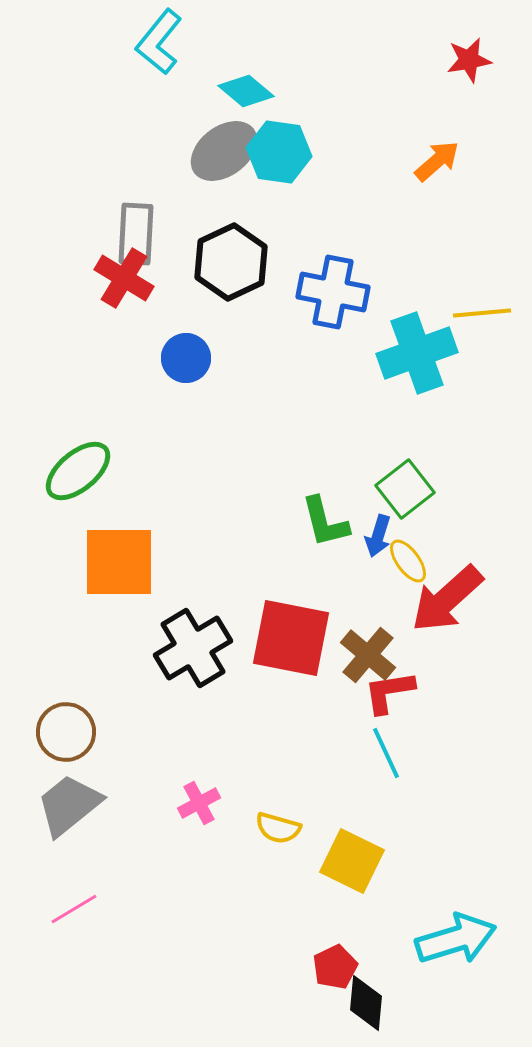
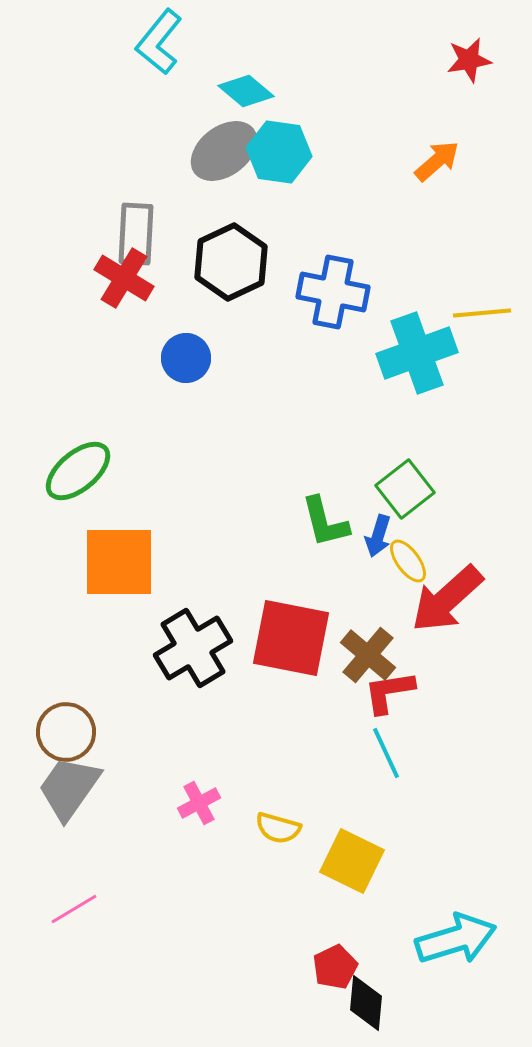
gray trapezoid: moved 17 px up; rotated 16 degrees counterclockwise
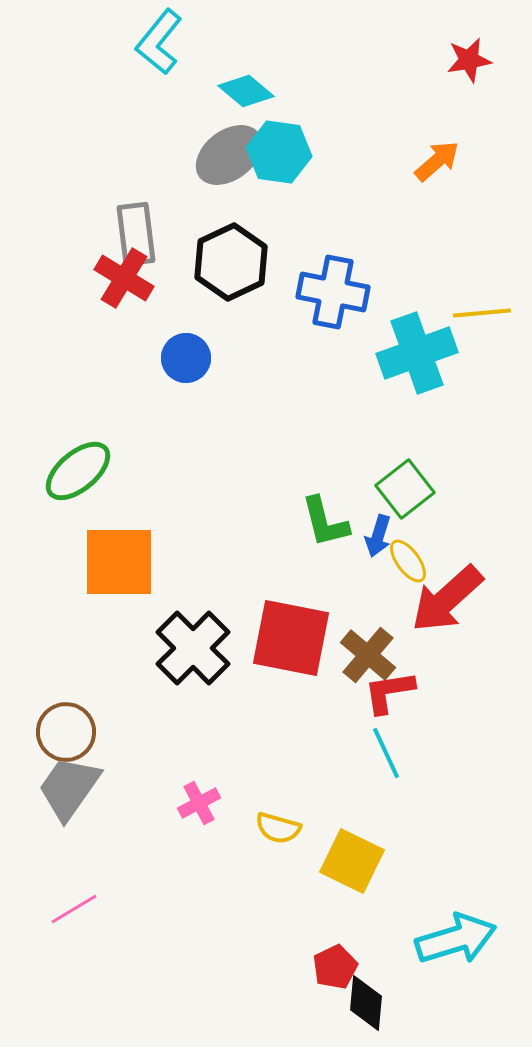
gray ellipse: moved 5 px right, 4 px down
gray rectangle: rotated 10 degrees counterclockwise
black cross: rotated 14 degrees counterclockwise
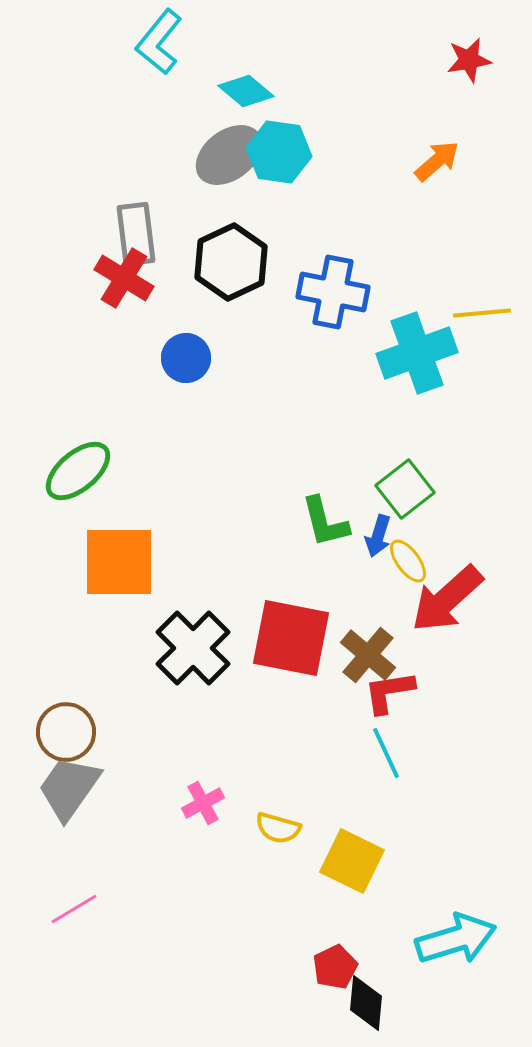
pink cross: moved 4 px right
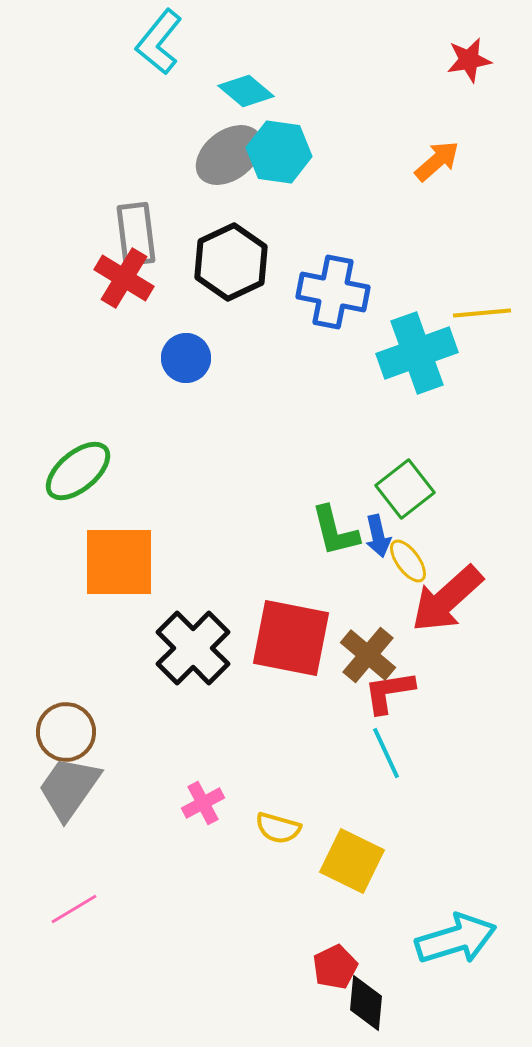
green L-shape: moved 10 px right, 9 px down
blue arrow: rotated 30 degrees counterclockwise
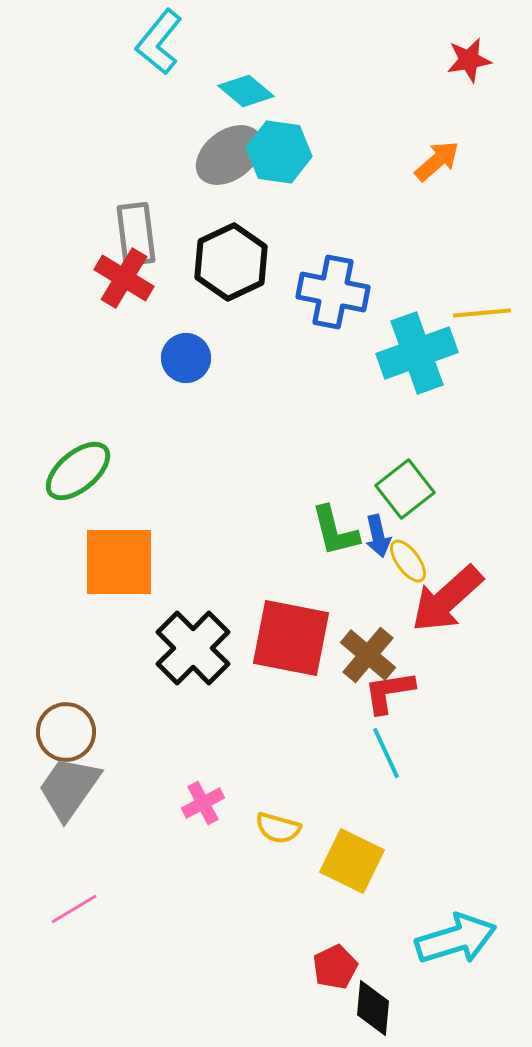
black diamond: moved 7 px right, 5 px down
